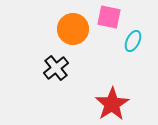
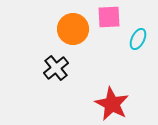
pink square: rotated 15 degrees counterclockwise
cyan ellipse: moved 5 px right, 2 px up
red star: rotated 12 degrees counterclockwise
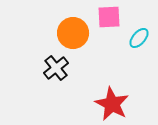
orange circle: moved 4 px down
cyan ellipse: moved 1 px right, 1 px up; rotated 15 degrees clockwise
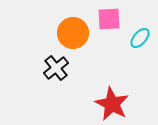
pink square: moved 2 px down
cyan ellipse: moved 1 px right
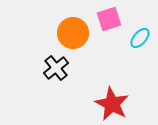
pink square: rotated 15 degrees counterclockwise
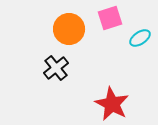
pink square: moved 1 px right, 1 px up
orange circle: moved 4 px left, 4 px up
cyan ellipse: rotated 15 degrees clockwise
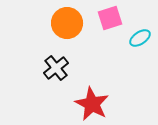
orange circle: moved 2 px left, 6 px up
red star: moved 20 px left
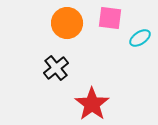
pink square: rotated 25 degrees clockwise
red star: rotated 8 degrees clockwise
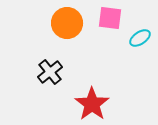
black cross: moved 6 px left, 4 px down
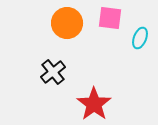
cyan ellipse: rotated 35 degrees counterclockwise
black cross: moved 3 px right
red star: moved 2 px right
